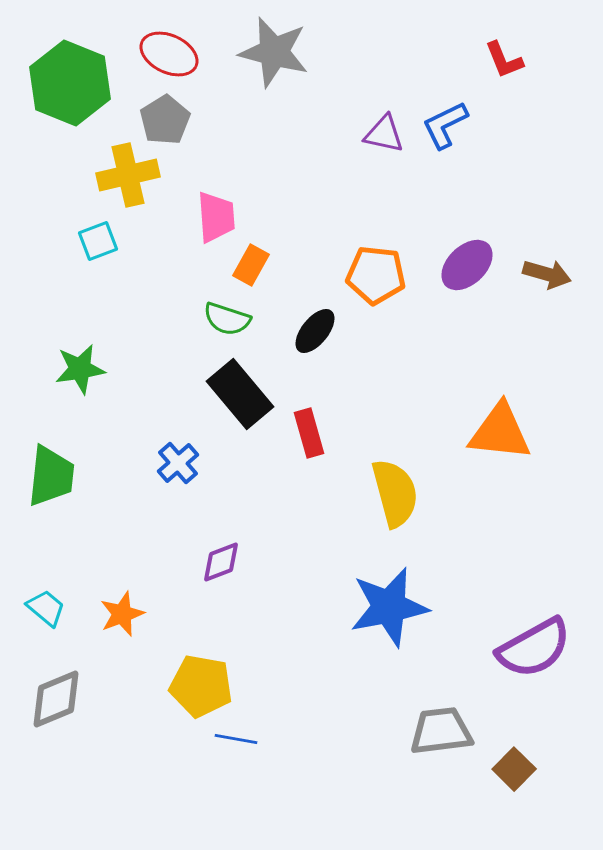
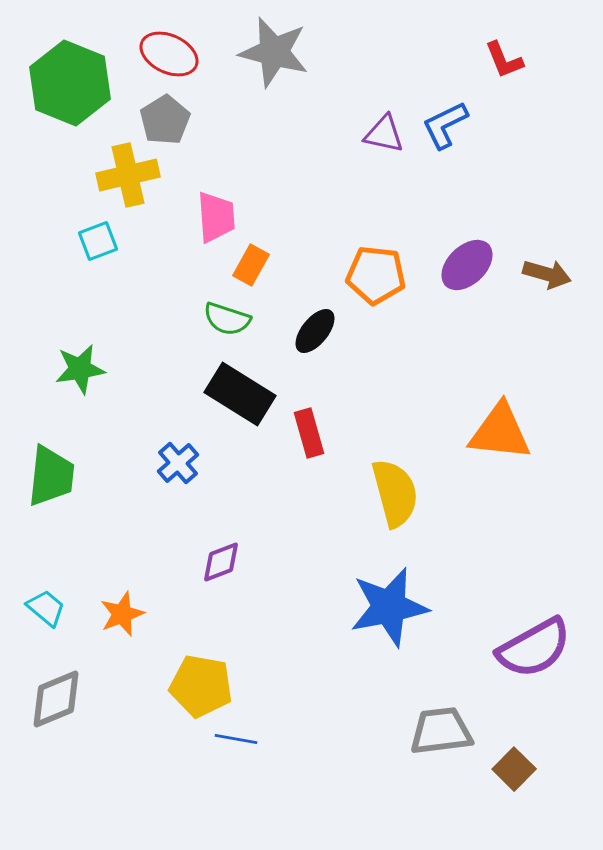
black rectangle: rotated 18 degrees counterclockwise
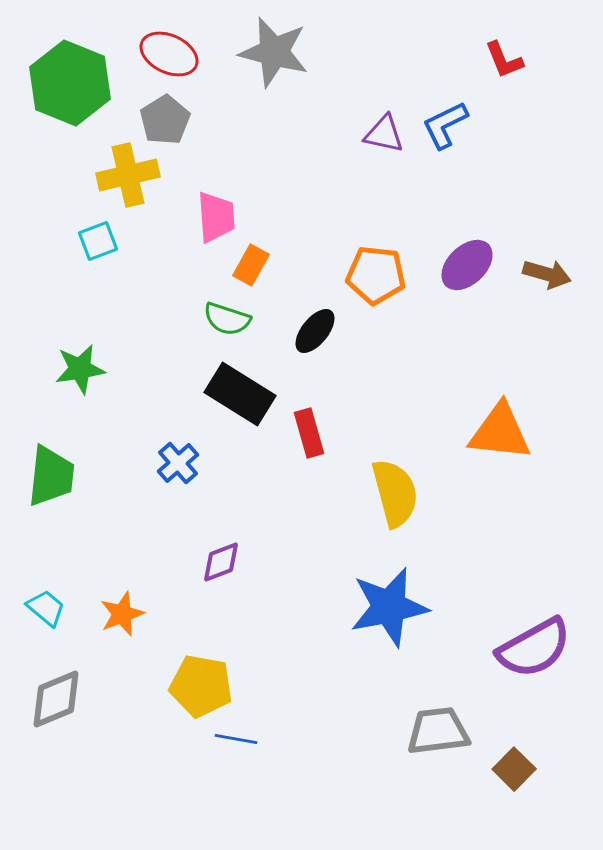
gray trapezoid: moved 3 px left
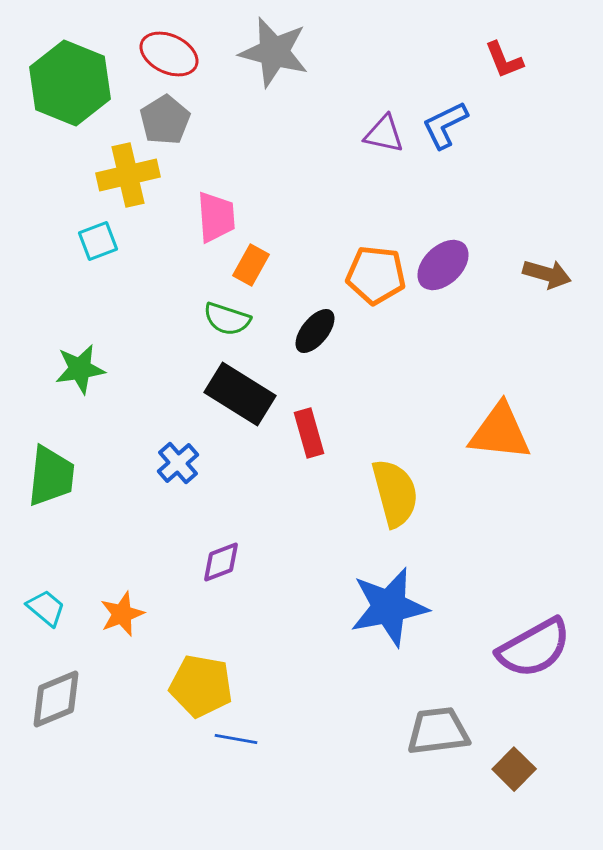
purple ellipse: moved 24 px left
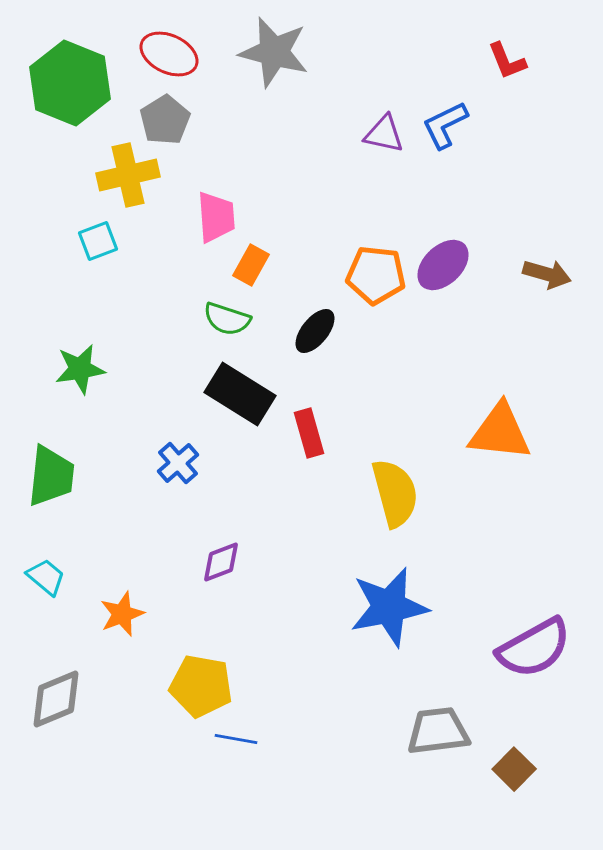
red L-shape: moved 3 px right, 1 px down
cyan trapezoid: moved 31 px up
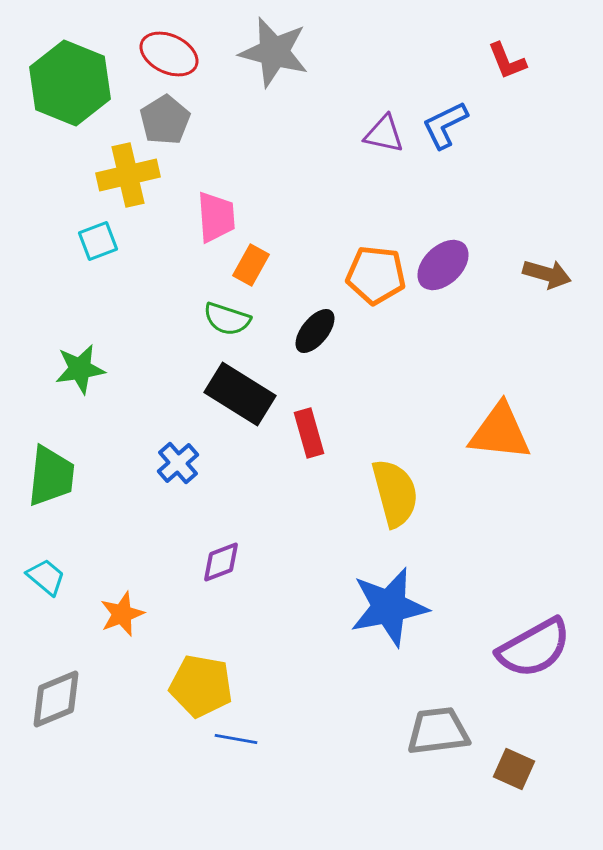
brown square: rotated 21 degrees counterclockwise
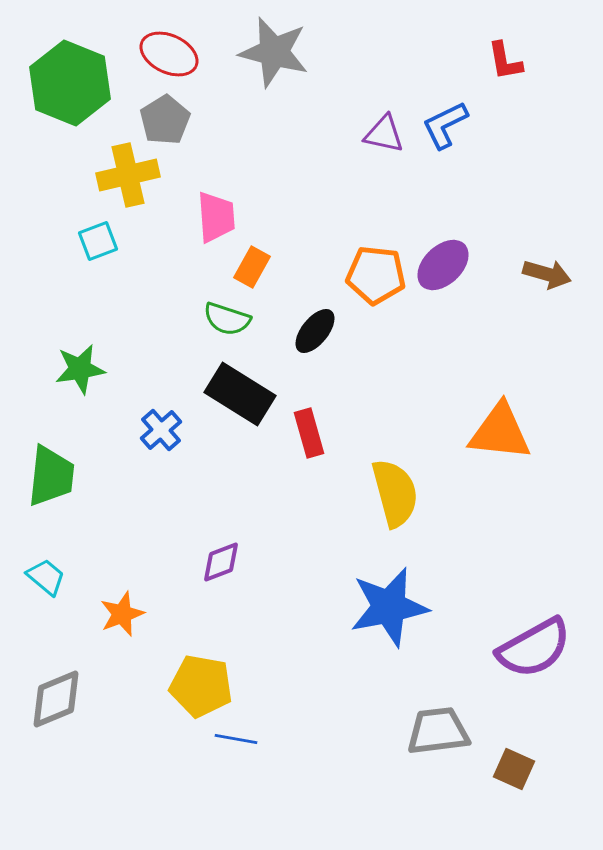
red L-shape: moved 2 px left; rotated 12 degrees clockwise
orange rectangle: moved 1 px right, 2 px down
blue cross: moved 17 px left, 33 px up
